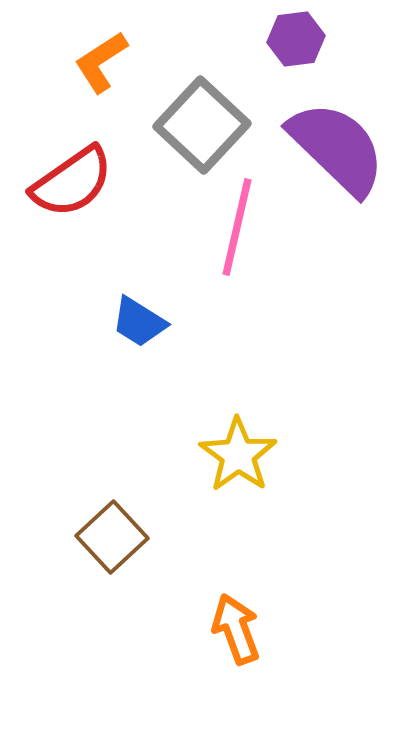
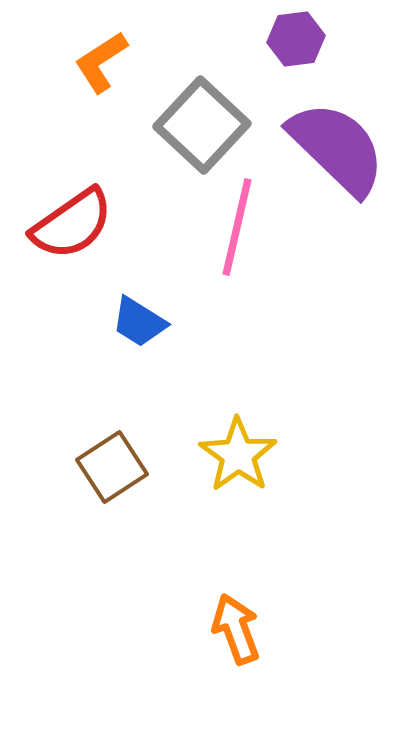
red semicircle: moved 42 px down
brown square: moved 70 px up; rotated 10 degrees clockwise
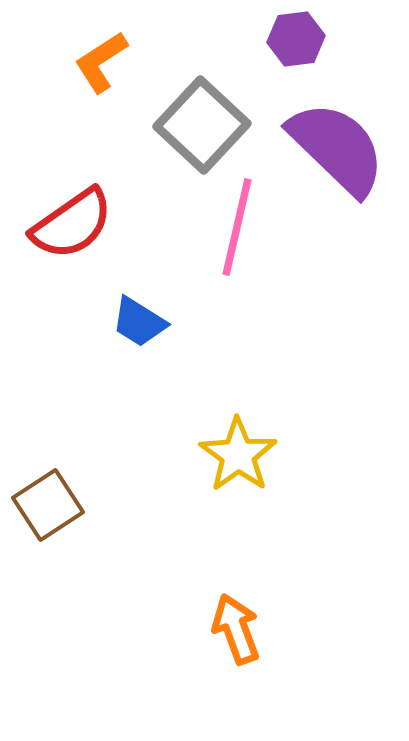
brown square: moved 64 px left, 38 px down
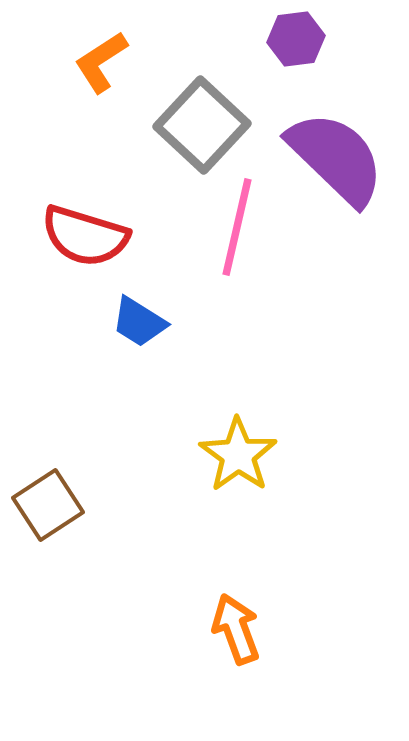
purple semicircle: moved 1 px left, 10 px down
red semicircle: moved 13 px right, 12 px down; rotated 52 degrees clockwise
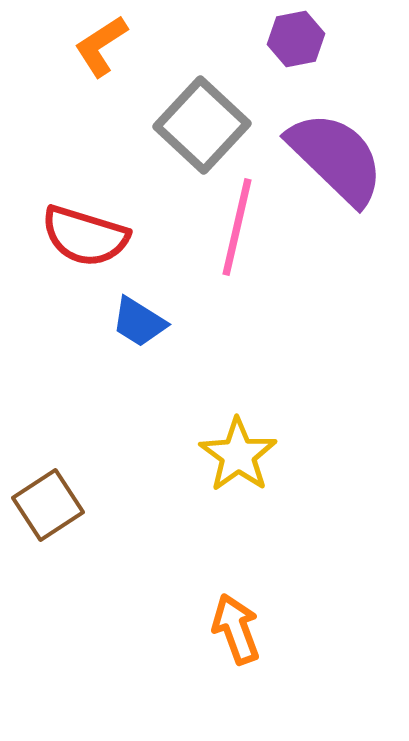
purple hexagon: rotated 4 degrees counterclockwise
orange L-shape: moved 16 px up
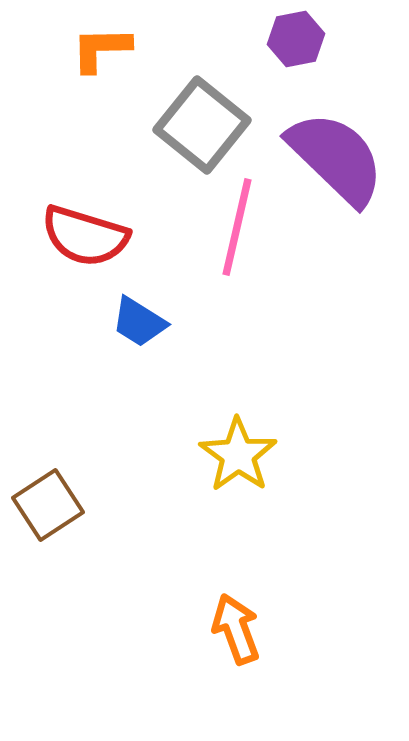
orange L-shape: moved 3 px down; rotated 32 degrees clockwise
gray square: rotated 4 degrees counterclockwise
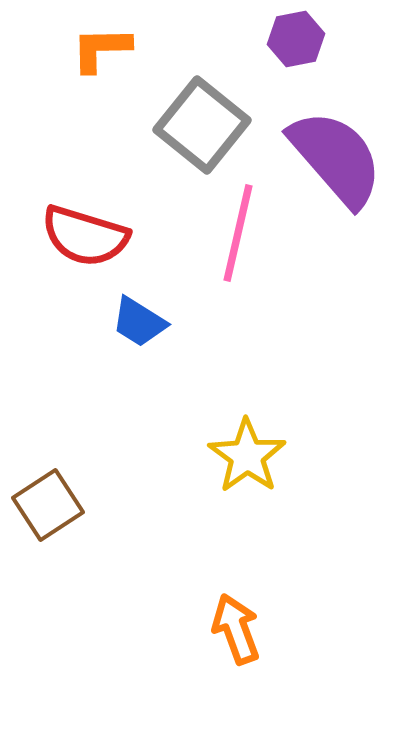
purple semicircle: rotated 5 degrees clockwise
pink line: moved 1 px right, 6 px down
yellow star: moved 9 px right, 1 px down
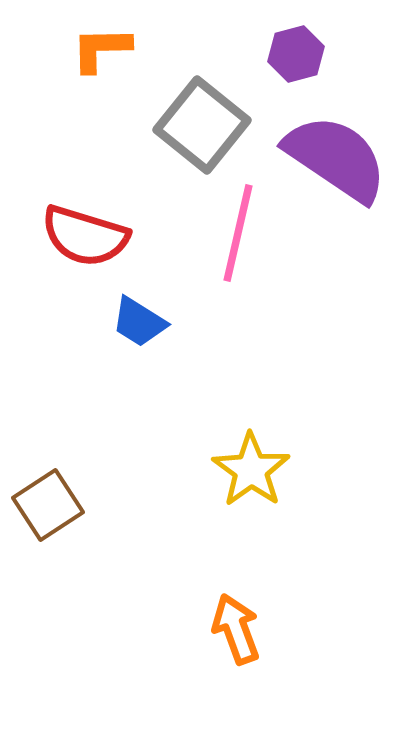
purple hexagon: moved 15 px down; rotated 4 degrees counterclockwise
purple semicircle: rotated 15 degrees counterclockwise
yellow star: moved 4 px right, 14 px down
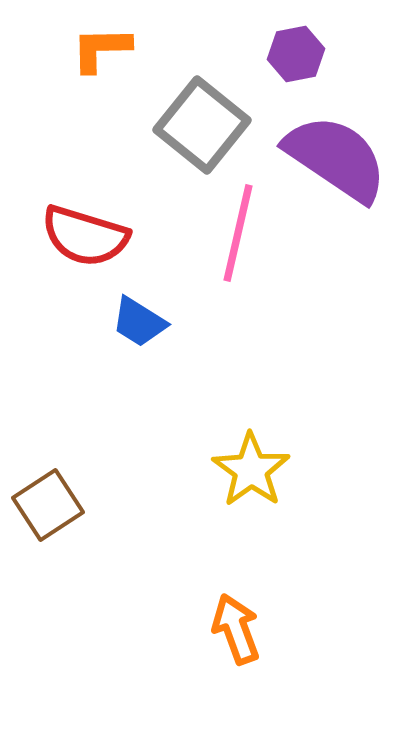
purple hexagon: rotated 4 degrees clockwise
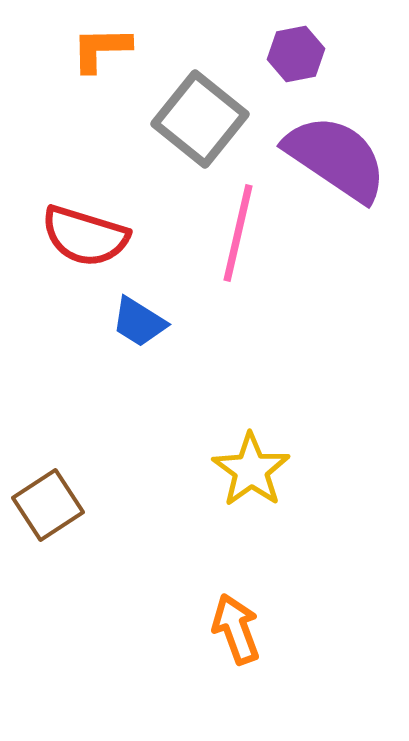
gray square: moved 2 px left, 6 px up
